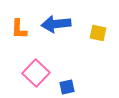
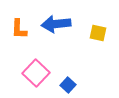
blue square: moved 1 px right, 2 px up; rotated 35 degrees counterclockwise
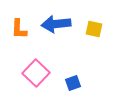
yellow square: moved 4 px left, 4 px up
blue square: moved 5 px right, 2 px up; rotated 28 degrees clockwise
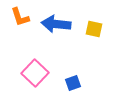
blue arrow: rotated 12 degrees clockwise
orange L-shape: moved 1 px right, 12 px up; rotated 20 degrees counterclockwise
pink square: moved 1 px left
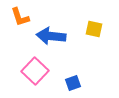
blue arrow: moved 5 px left, 12 px down
pink square: moved 2 px up
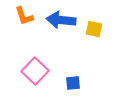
orange L-shape: moved 4 px right, 1 px up
blue arrow: moved 10 px right, 16 px up
blue square: rotated 14 degrees clockwise
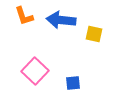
yellow square: moved 5 px down
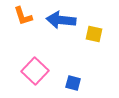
orange L-shape: moved 1 px left
blue square: rotated 21 degrees clockwise
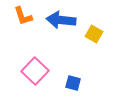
yellow square: rotated 18 degrees clockwise
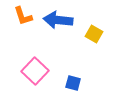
blue arrow: moved 3 px left
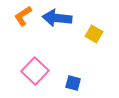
orange L-shape: rotated 75 degrees clockwise
blue arrow: moved 1 px left, 2 px up
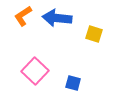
yellow square: rotated 12 degrees counterclockwise
